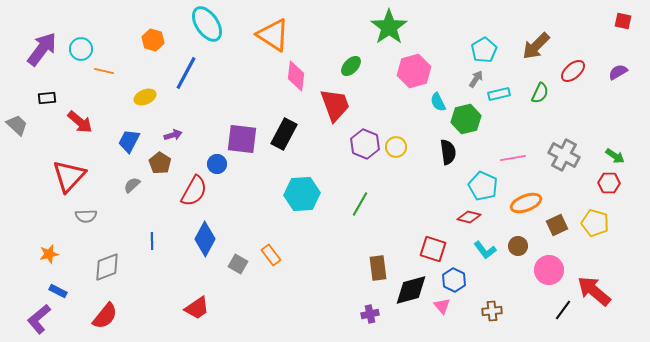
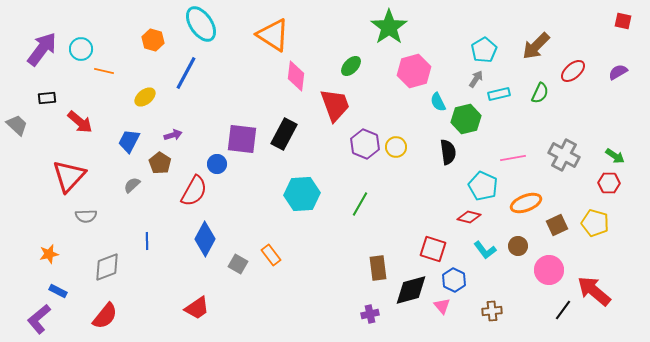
cyan ellipse at (207, 24): moved 6 px left
yellow ellipse at (145, 97): rotated 15 degrees counterclockwise
blue line at (152, 241): moved 5 px left
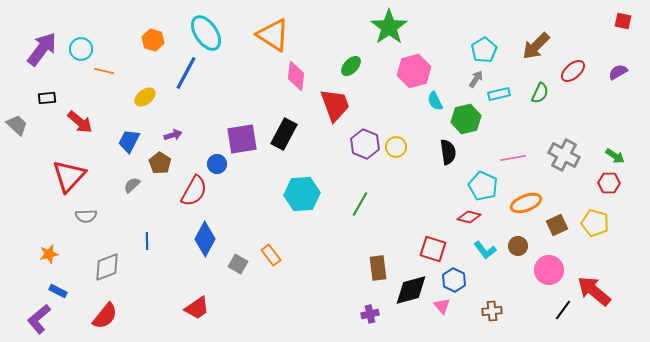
cyan ellipse at (201, 24): moved 5 px right, 9 px down
cyan semicircle at (438, 102): moved 3 px left, 1 px up
purple square at (242, 139): rotated 16 degrees counterclockwise
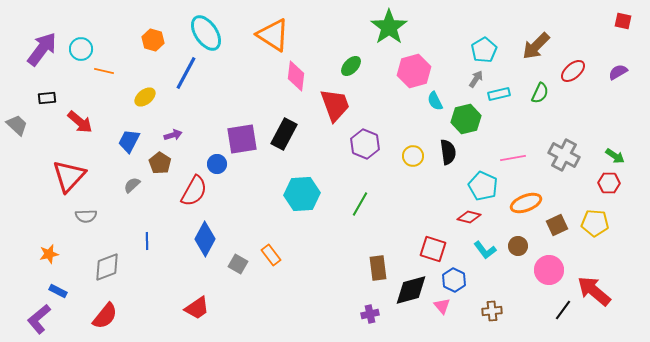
yellow circle at (396, 147): moved 17 px right, 9 px down
yellow pentagon at (595, 223): rotated 12 degrees counterclockwise
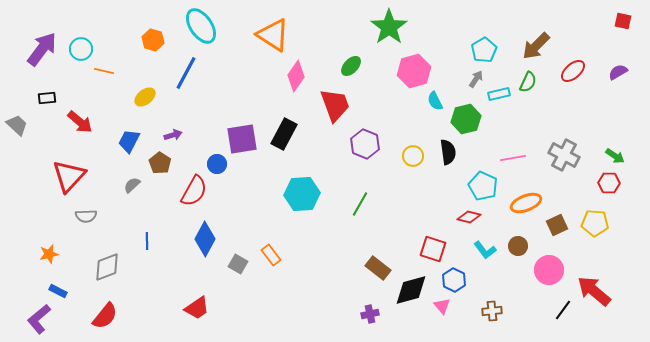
cyan ellipse at (206, 33): moved 5 px left, 7 px up
pink diamond at (296, 76): rotated 28 degrees clockwise
green semicircle at (540, 93): moved 12 px left, 11 px up
brown rectangle at (378, 268): rotated 45 degrees counterclockwise
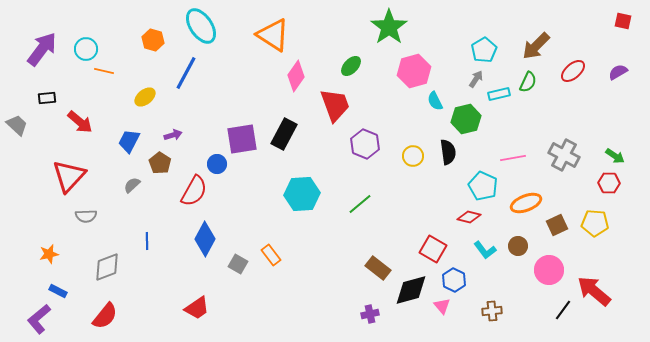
cyan circle at (81, 49): moved 5 px right
green line at (360, 204): rotated 20 degrees clockwise
red square at (433, 249): rotated 12 degrees clockwise
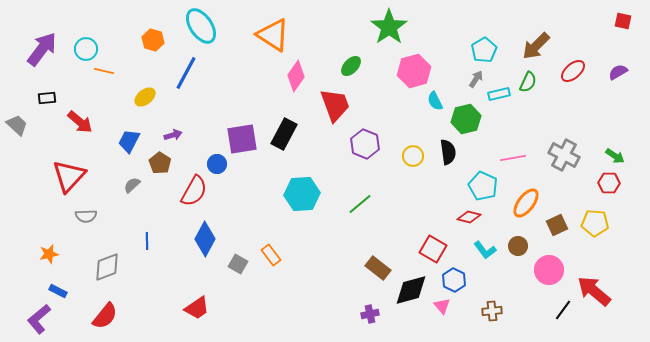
orange ellipse at (526, 203): rotated 32 degrees counterclockwise
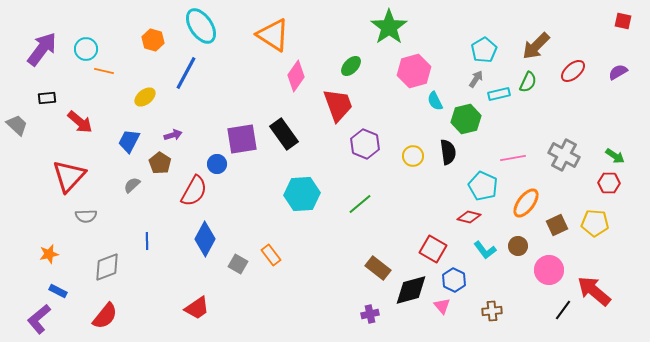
red trapezoid at (335, 105): moved 3 px right
black rectangle at (284, 134): rotated 64 degrees counterclockwise
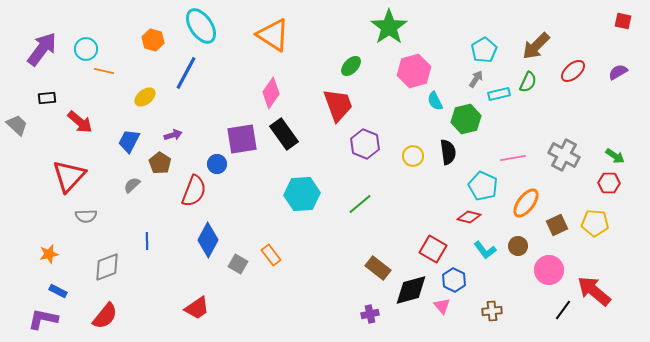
pink diamond at (296, 76): moved 25 px left, 17 px down
red semicircle at (194, 191): rotated 8 degrees counterclockwise
blue diamond at (205, 239): moved 3 px right, 1 px down
purple L-shape at (39, 319): moved 4 px right; rotated 52 degrees clockwise
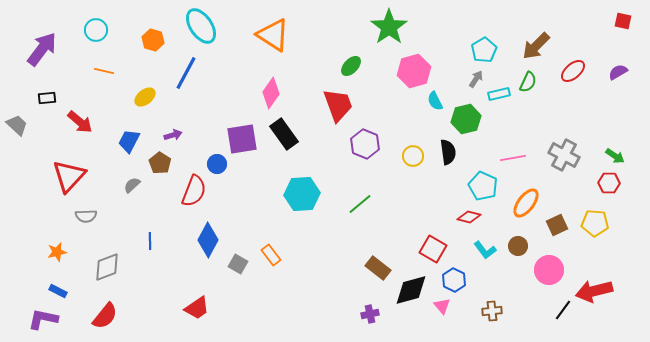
cyan circle at (86, 49): moved 10 px right, 19 px up
blue line at (147, 241): moved 3 px right
orange star at (49, 254): moved 8 px right, 2 px up
red arrow at (594, 291): rotated 54 degrees counterclockwise
